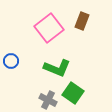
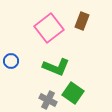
green L-shape: moved 1 px left, 1 px up
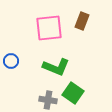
pink square: rotated 32 degrees clockwise
gray cross: rotated 18 degrees counterclockwise
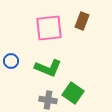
green L-shape: moved 8 px left, 1 px down
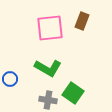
pink square: moved 1 px right
blue circle: moved 1 px left, 18 px down
green L-shape: rotated 8 degrees clockwise
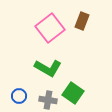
pink square: rotated 32 degrees counterclockwise
blue circle: moved 9 px right, 17 px down
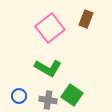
brown rectangle: moved 4 px right, 2 px up
green square: moved 1 px left, 2 px down
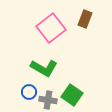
brown rectangle: moved 1 px left
pink square: moved 1 px right
green L-shape: moved 4 px left
blue circle: moved 10 px right, 4 px up
